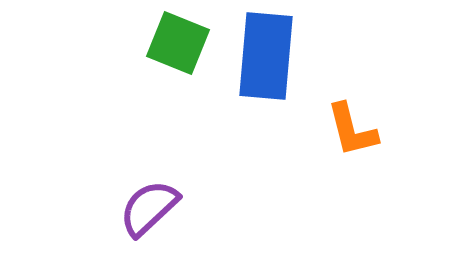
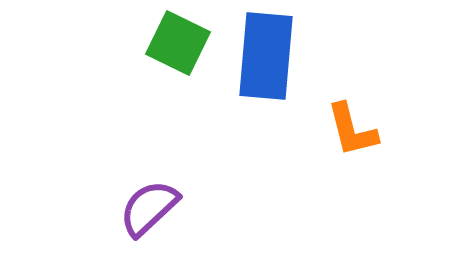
green square: rotated 4 degrees clockwise
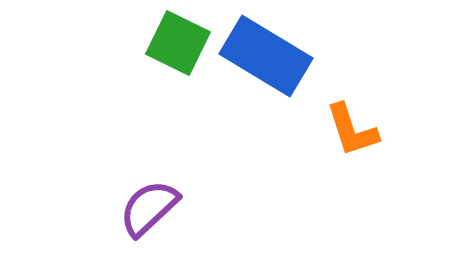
blue rectangle: rotated 64 degrees counterclockwise
orange L-shape: rotated 4 degrees counterclockwise
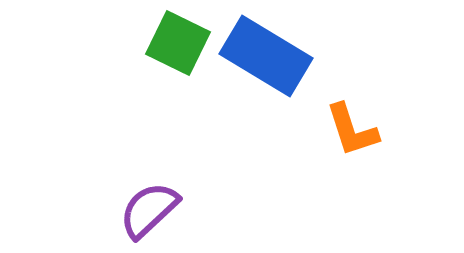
purple semicircle: moved 2 px down
